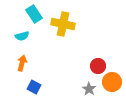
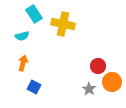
orange arrow: moved 1 px right
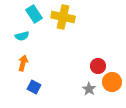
yellow cross: moved 7 px up
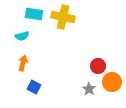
cyan rectangle: rotated 48 degrees counterclockwise
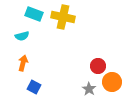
cyan rectangle: rotated 12 degrees clockwise
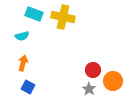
red circle: moved 5 px left, 4 px down
orange circle: moved 1 px right, 1 px up
blue square: moved 6 px left
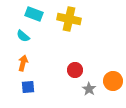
yellow cross: moved 6 px right, 2 px down
cyan semicircle: moved 1 px right; rotated 56 degrees clockwise
red circle: moved 18 px left
blue square: rotated 32 degrees counterclockwise
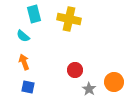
cyan rectangle: rotated 54 degrees clockwise
orange arrow: moved 1 px right, 1 px up; rotated 35 degrees counterclockwise
orange circle: moved 1 px right, 1 px down
blue square: rotated 16 degrees clockwise
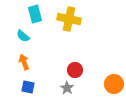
cyan rectangle: moved 1 px right
orange circle: moved 2 px down
gray star: moved 22 px left, 1 px up
